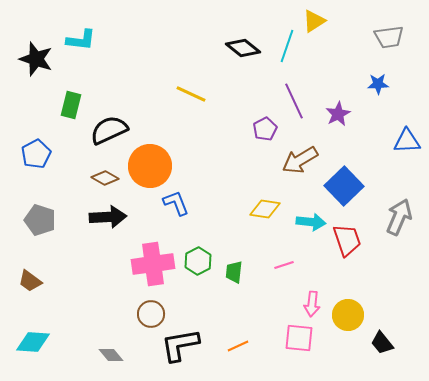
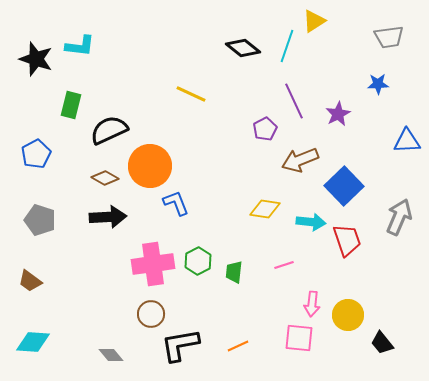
cyan L-shape: moved 1 px left, 6 px down
brown arrow: rotated 9 degrees clockwise
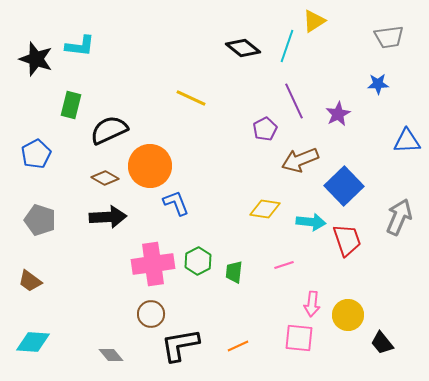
yellow line: moved 4 px down
